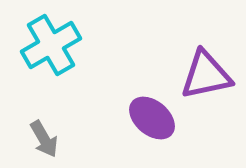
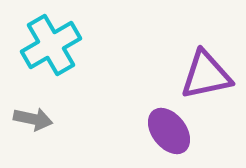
purple ellipse: moved 17 px right, 13 px down; rotated 12 degrees clockwise
gray arrow: moved 11 px left, 20 px up; rotated 48 degrees counterclockwise
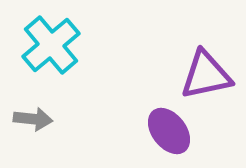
cyan cross: rotated 10 degrees counterclockwise
gray arrow: rotated 6 degrees counterclockwise
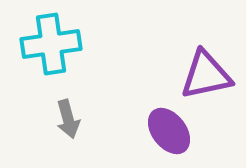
cyan cross: moved 1 px up; rotated 32 degrees clockwise
gray arrow: moved 35 px right; rotated 69 degrees clockwise
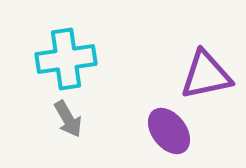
cyan cross: moved 15 px right, 15 px down
gray arrow: rotated 15 degrees counterclockwise
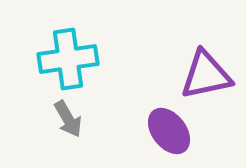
cyan cross: moved 2 px right
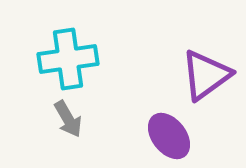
purple triangle: rotated 24 degrees counterclockwise
purple ellipse: moved 5 px down
